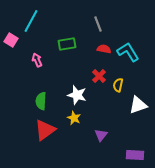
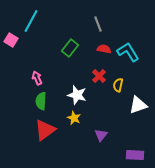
green rectangle: moved 3 px right, 4 px down; rotated 42 degrees counterclockwise
pink arrow: moved 18 px down
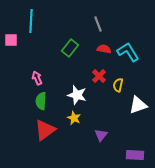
cyan line: rotated 25 degrees counterclockwise
pink square: rotated 32 degrees counterclockwise
